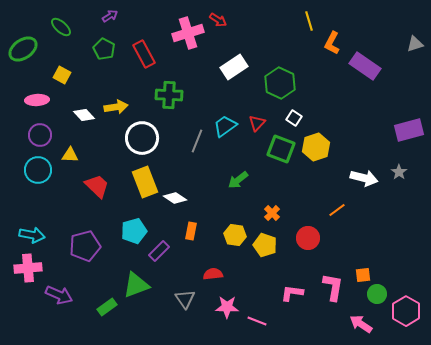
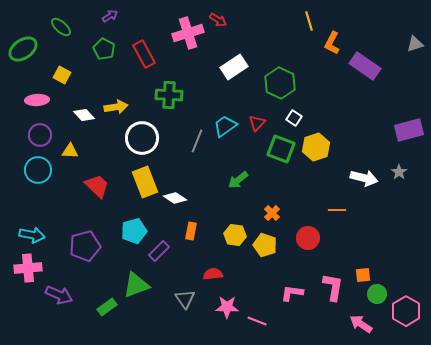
yellow triangle at (70, 155): moved 4 px up
orange line at (337, 210): rotated 36 degrees clockwise
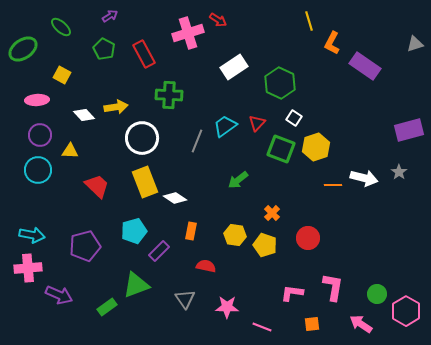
orange line at (337, 210): moved 4 px left, 25 px up
red semicircle at (213, 274): moved 7 px left, 8 px up; rotated 18 degrees clockwise
orange square at (363, 275): moved 51 px left, 49 px down
pink line at (257, 321): moved 5 px right, 6 px down
